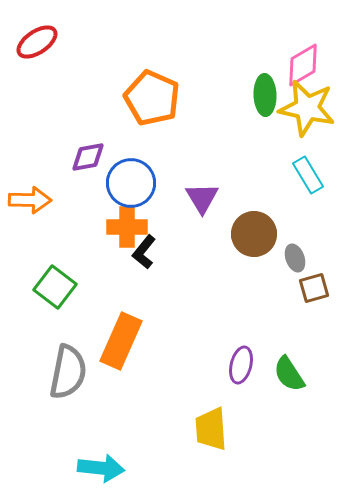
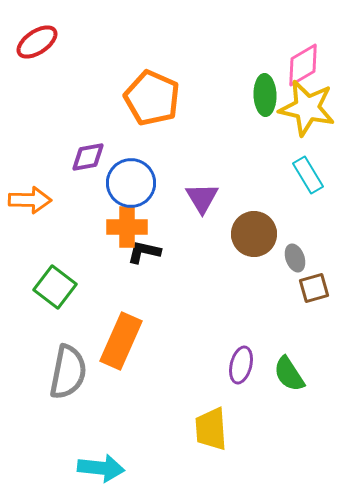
black L-shape: rotated 64 degrees clockwise
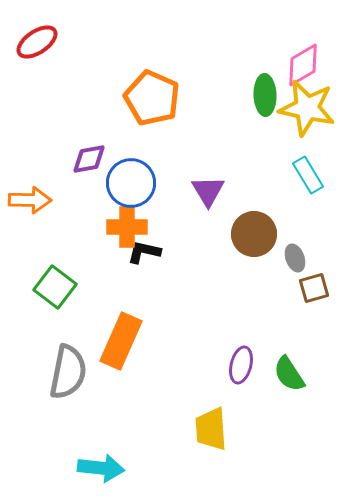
purple diamond: moved 1 px right, 2 px down
purple triangle: moved 6 px right, 7 px up
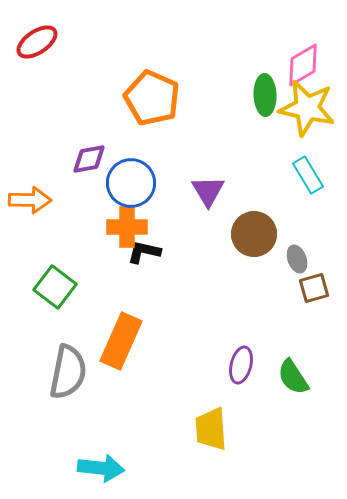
gray ellipse: moved 2 px right, 1 px down
green semicircle: moved 4 px right, 3 px down
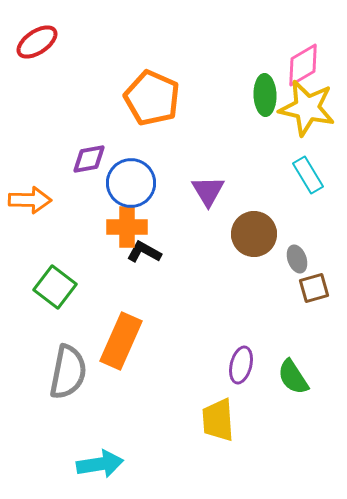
black L-shape: rotated 16 degrees clockwise
yellow trapezoid: moved 7 px right, 9 px up
cyan arrow: moved 1 px left, 4 px up; rotated 15 degrees counterclockwise
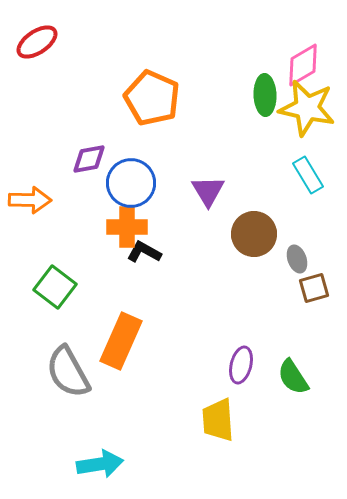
gray semicircle: rotated 140 degrees clockwise
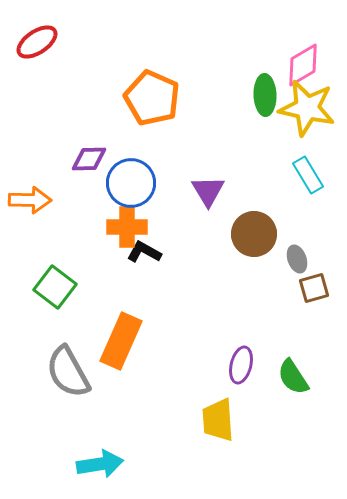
purple diamond: rotated 9 degrees clockwise
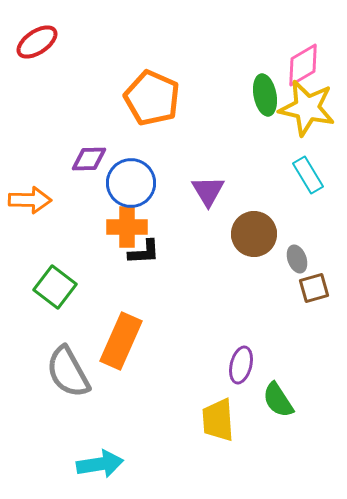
green ellipse: rotated 9 degrees counterclockwise
black L-shape: rotated 148 degrees clockwise
green semicircle: moved 15 px left, 23 px down
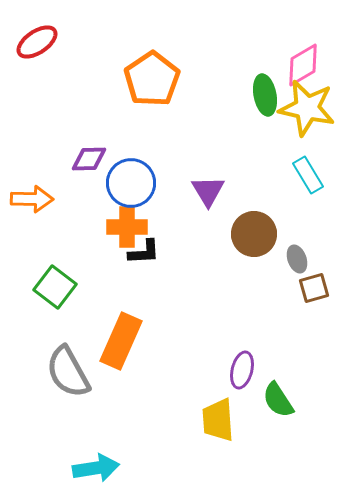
orange pentagon: moved 19 px up; rotated 14 degrees clockwise
orange arrow: moved 2 px right, 1 px up
purple ellipse: moved 1 px right, 5 px down
cyan arrow: moved 4 px left, 4 px down
